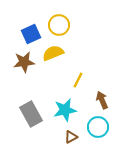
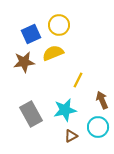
brown triangle: moved 1 px up
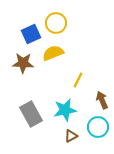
yellow circle: moved 3 px left, 2 px up
brown star: moved 1 px left, 1 px down; rotated 10 degrees clockwise
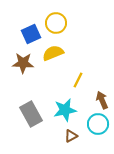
cyan circle: moved 3 px up
